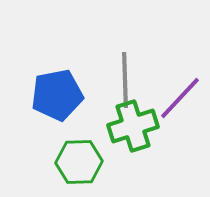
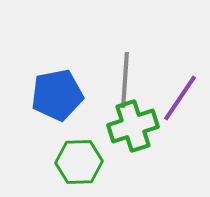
gray line: rotated 6 degrees clockwise
purple line: rotated 9 degrees counterclockwise
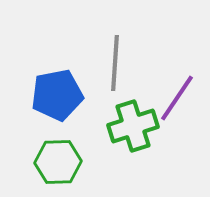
gray line: moved 10 px left, 17 px up
purple line: moved 3 px left
green hexagon: moved 21 px left
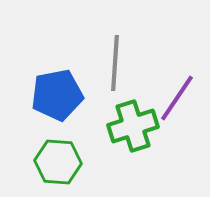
green hexagon: rotated 6 degrees clockwise
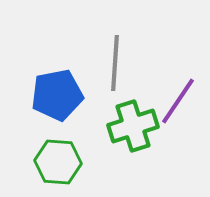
purple line: moved 1 px right, 3 px down
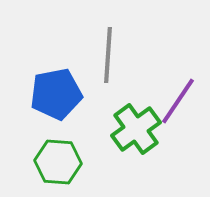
gray line: moved 7 px left, 8 px up
blue pentagon: moved 1 px left, 1 px up
green cross: moved 3 px right, 3 px down; rotated 18 degrees counterclockwise
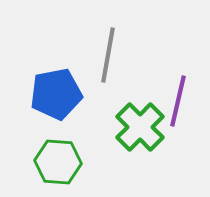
gray line: rotated 6 degrees clockwise
purple line: rotated 21 degrees counterclockwise
green cross: moved 4 px right, 2 px up; rotated 9 degrees counterclockwise
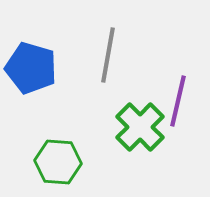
blue pentagon: moved 25 px left, 26 px up; rotated 27 degrees clockwise
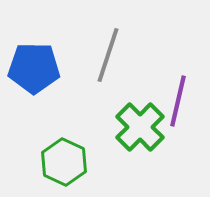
gray line: rotated 8 degrees clockwise
blue pentagon: moved 3 px right; rotated 15 degrees counterclockwise
green hexagon: moved 6 px right; rotated 21 degrees clockwise
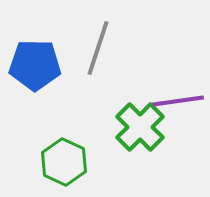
gray line: moved 10 px left, 7 px up
blue pentagon: moved 1 px right, 3 px up
purple line: rotated 69 degrees clockwise
